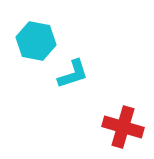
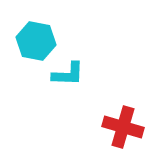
cyan L-shape: moved 5 px left; rotated 20 degrees clockwise
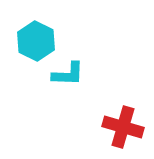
cyan hexagon: rotated 15 degrees clockwise
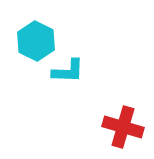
cyan L-shape: moved 3 px up
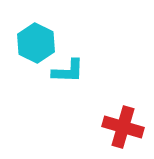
cyan hexagon: moved 2 px down
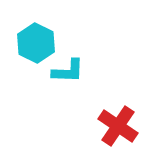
red cross: moved 5 px left, 1 px up; rotated 18 degrees clockwise
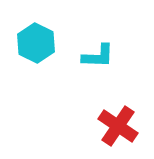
cyan L-shape: moved 30 px right, 15 px up
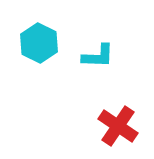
cyan hexagon: moved 3 px right
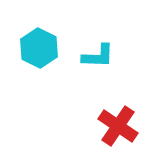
cyan hexagon: moved 5 px down
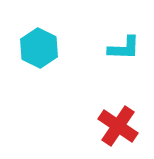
cyan L-shape: moved 26 px right, 8 px up
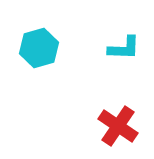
cyan hexagon: rotated 18 degrees clockwise
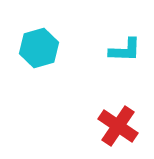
cyan L-shape: moved 1 px right, 2 px down
